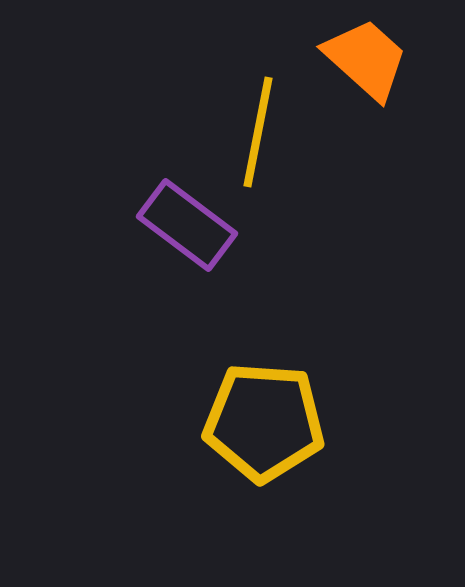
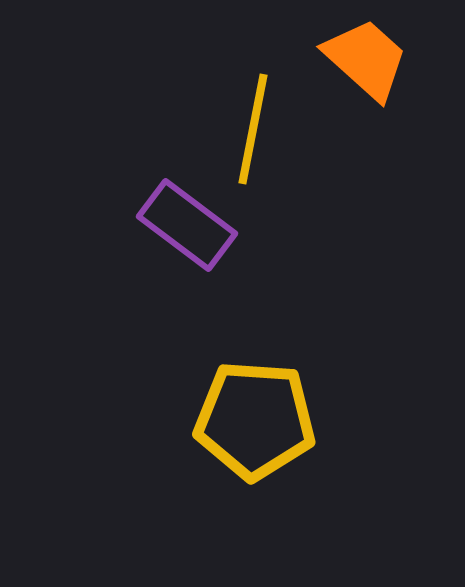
yellow line: moved 5 px left, 3 px up
yellow pentagon: moved 9 px left, 2 px up
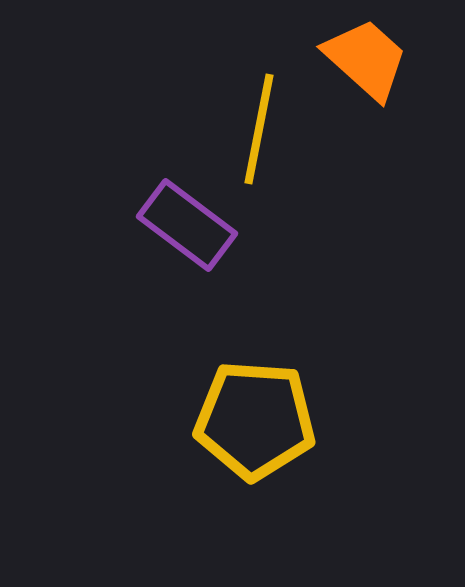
yellow line: moved 6 px right
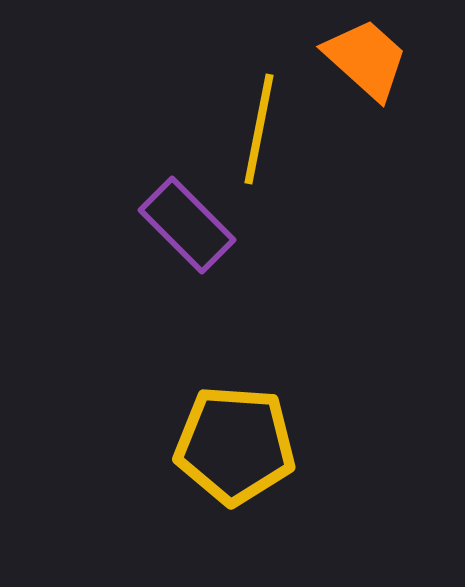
purple rectangle: rotated 8 degrees clockwise
yellow pentagon: moved 20 px left, 25 px down
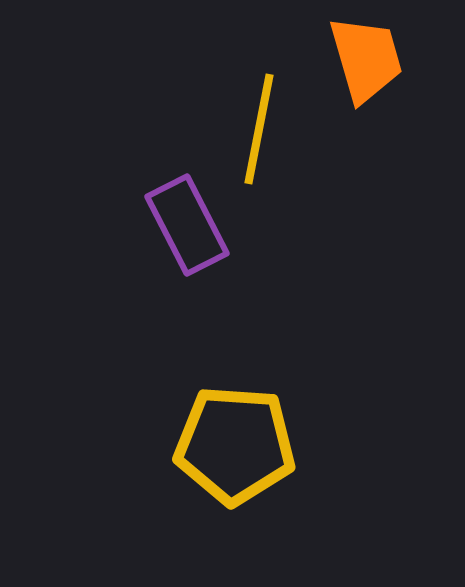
orange trapezoid: rotated 32 degrees clockwise
purple rectangle: rotated 18 degrees clockwise
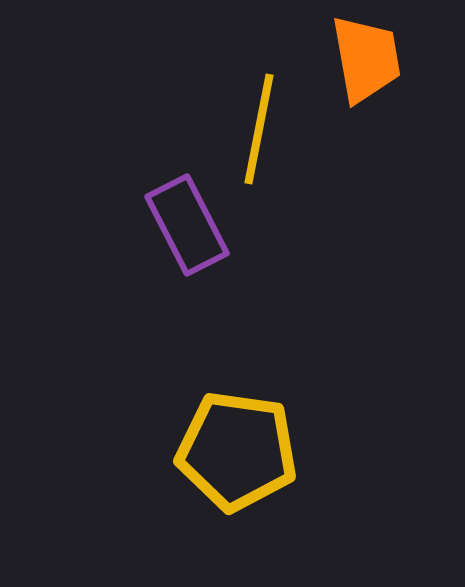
orange trapezoid: rotated 6 degrees clockwise
yellow pentagon: moved 2 px right, 6 px down; rotated 4 degrees clockwise
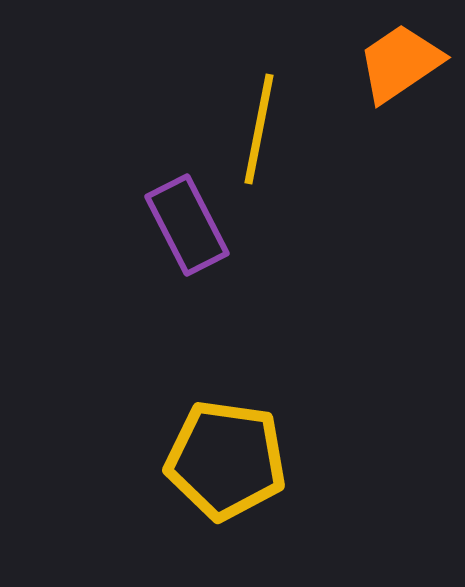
orange trapezoid: moved 34 px right, 4 px down; rotated 114 degrees counterclockwise
yellow pentagon: moved 11 px left, 9 px down
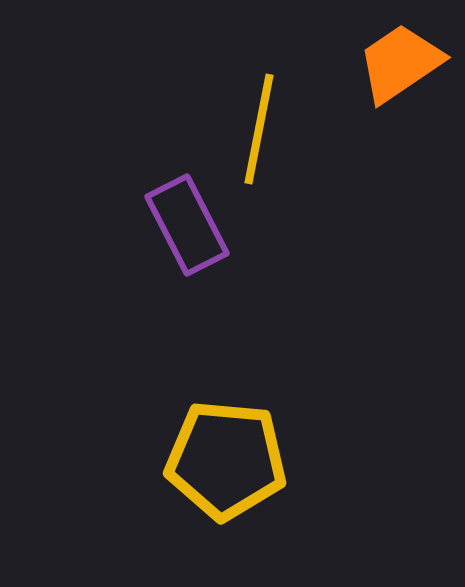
yellow pentagon: rotated 3 degrees counterclockwise
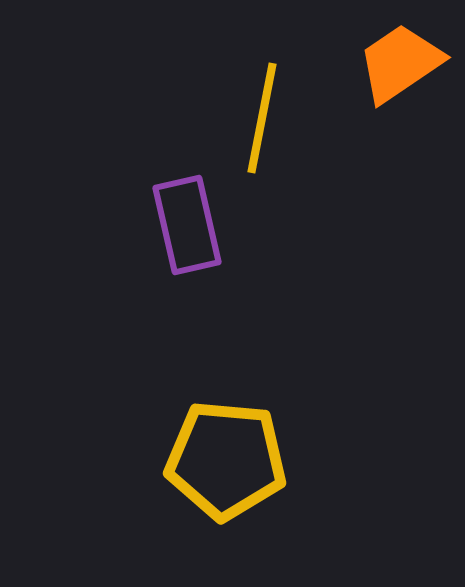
yellow line: moved 3 px right, 11 px up
purple rectangle: rotated 14 degrees clockwise
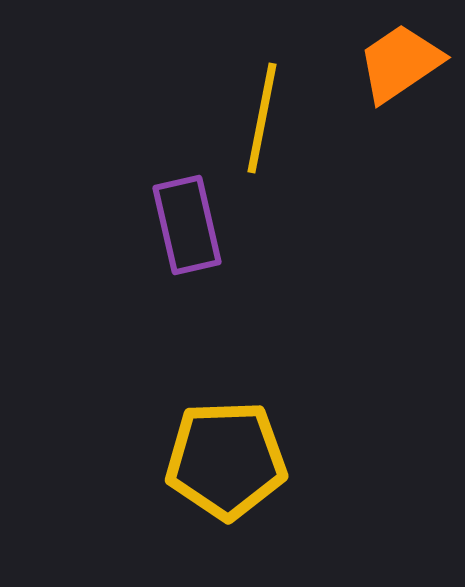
yellow pentagon: rotated 7 degrees counterclockwise
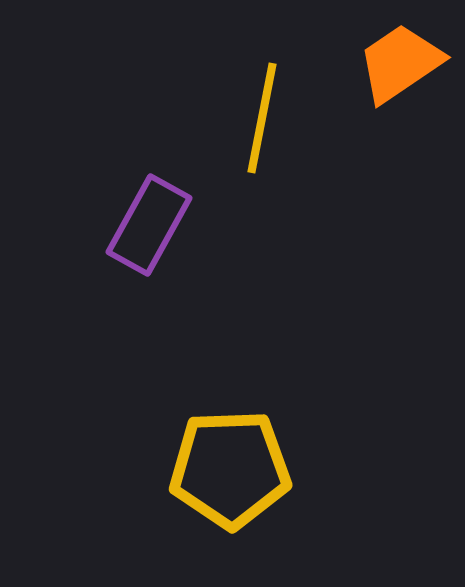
purple rectangle: moved 38 px left; rotated 42 degrees clockwise
yellow pentagon: moved 4 px right, 9 px down
